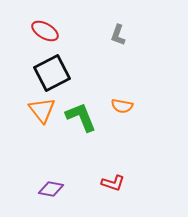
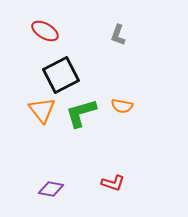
black square: moved 9 px right, 2 px down
green L-shape: moved 4 px up; rotated 84 degrees counterclockwise
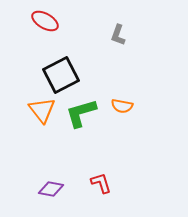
red ellipse: moved 10 px up
red L-shape: moved 12 px left; rotated 125 degrees counterclockwise
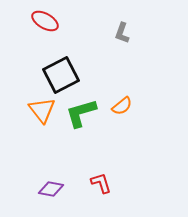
gray L-shape: moved 4 px right, 2 px up
orange semicircle: rotated 50 degrees counterclockwise
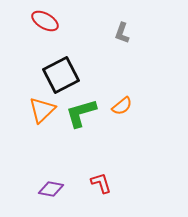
orange triangle: rotated 24 degrees clockwise
